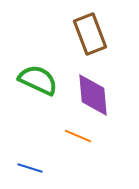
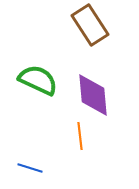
brown rectangle: moved 9 px up; rotated 12 degrees counterclockwise
orange line: moved 2 px right; rotated 60 degrees clockwise
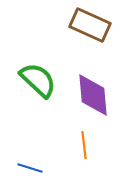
brown rectangle: rotated 33 degrees counterclockwise
green semicircle: rotated 18 degrees clockwise
orange line: moved 4 px right, 9 px down
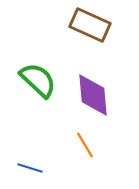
orange line: moved 1 px right; rotated 24 degrees counterclockwise
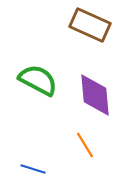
green semicircle: rotated 15 degrees counterclockwise
purple diamond: moved 2 px right
blue line: moved 3 px right, 1 px down
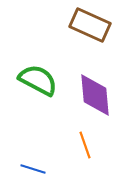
orange line: rotated 12 degrees clockwise
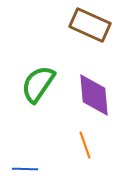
green semicircle: moved 4 px down; rotated 84 degrees counterclockwise
purple diamond: moved 1 px left
blue line: moved 8 px left; rotated 15 degrees counterclockwise
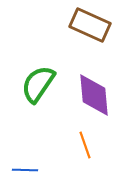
blue line: moved 1 px down
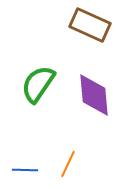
orange line: moved 17 px left, 19 px down; rotated 44 degrees clockwise
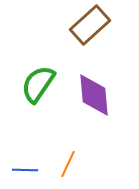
brown rectangle: rotated 66 degrees counterclockwise
